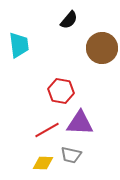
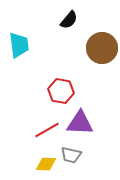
yellow diamond: moved 3 px right, 1 px down
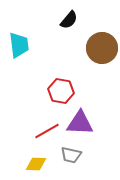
red line: moved 1 px down
yellow diamond: moved 10 px left
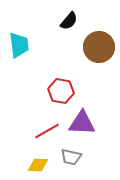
black semicircle: moved 1 px down
brown circle: moved 3 px left, 1 px up
purple triangle: moved 2 px right
gray trapezoid: moved 2 px down
yellow diamond: moved 2 px right, 1 px down
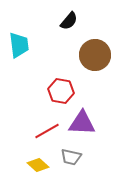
brown circle: moved 4 px left, 8 px down
yellow diamond: rotated 40 degrees clockwise
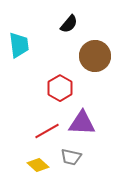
black semicircle: moved 3 px down
brown circle: moved 1 px down
red hexagon: moved 1 px left, 3 px up; rotated 20 degrees clockwise
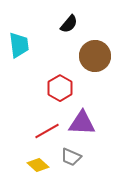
gray trapezoid: rotated 10 degrees clockwise
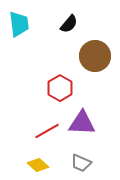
cyan trapezoid: moved 21 px up
gray trapezoid: moved 10 px right, 6 px down
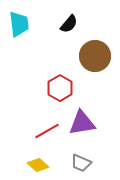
purple triangle: rotated 12 degrees counterclockwise
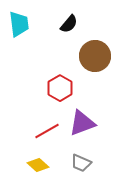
purple triangle: rotated 12 degrees counterclockwise
